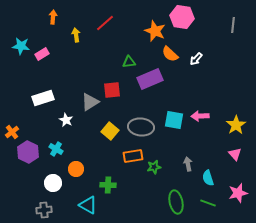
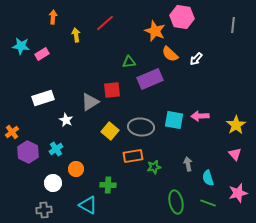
cyan cross: rotated 24 degrees clockwise
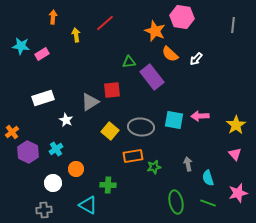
purple rectangle: moved 2 px right, 2 px up; rotated 75 degrees clockwise
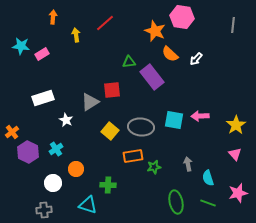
cyan triangle: rotated 12 degrees counterclockwise
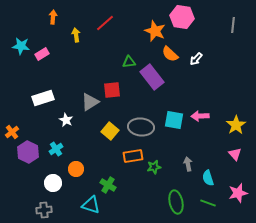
green cross: rotated 28 degrees clockwise
cyan triangle: moved 3 px right
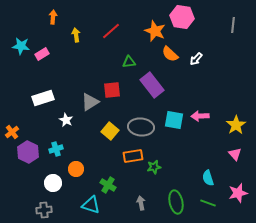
red line: moved 6 px right, 8 px down
purple rectangle: moved 8 px down
cyan cross: rotated 16 degrees clockwise
gray arrow: moved 47 px left, 39 px down
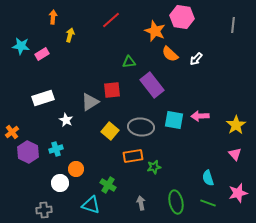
red line: moved 11 px up
yellow arrow: moved 6 px left; rotated 24 degrees clockwise
white circle: moved 7 px right
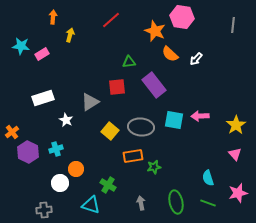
purple rectangle: moved 2 px right
red square: moved 5 px right, 3 px up
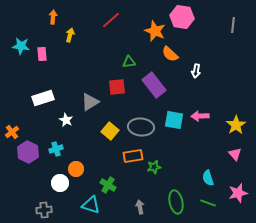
pink rectangle: rotated 64 degrees counterclockwise
white arrow: moved 12 px down; rotated 32 degrees counterclockwise
gray arrow: moved 1 px left, 4 px down
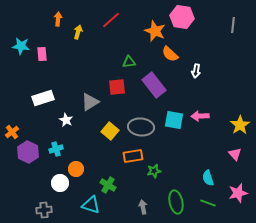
orange arrow: moved 5 px right, 2 px down
yellow arrow: moved 8 px right, 3 px up
yellow star: moved 4 px right
green star: moved 4 px down
gray arrow: moved 3 px right
